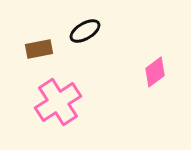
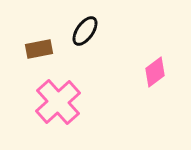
black ellipse: rotated 24 degrees counterclockwise
pink cross: rotated 9 degrees counterclockwise
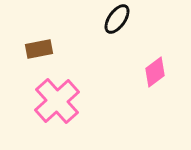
black ellipse: moved 32 px right, 12 px up
pink cross: moved 1 px left, 1 px up
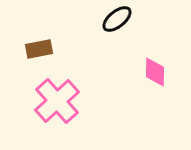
black ellipse: rotated 16 degrees clockwise
pink diamond: rotated 52 degrees counterclockwise
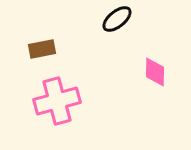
brown rectangle: moved 3 px right
pink cross: rotated 27 degrees clockwise
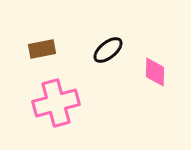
black ellipse: moved 9 px left, 31 px down
pink cross: moved 1 px left, 2 px down
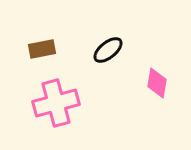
pink diamond: moved 2 px right, 11 px down; rotated 8 degrees clockwise
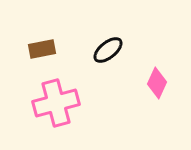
pink diamond: rotated 16 degrees clockwise
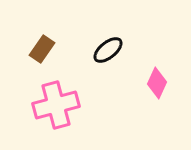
brown rectangle: rotated 44 degrees counterclockwise
pink cross: moved 2 px down
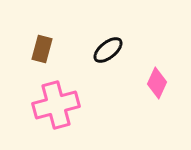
brown rectangle: rotated 20 degrees counterclockwise
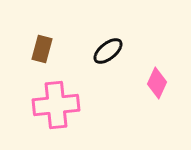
black ellipse: moved 1 px down
pink cross: rotated 9 degrees clockwise
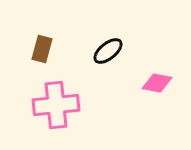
pink diamond: rotated 76 degrees clockwise
